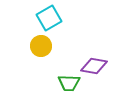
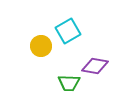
cyan square: moved 19 px right, 13 px down
purple diamond: moved 1 px right
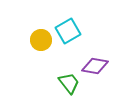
yellow circle: moved 6 px up
green trapezoid: rotated 130 degrees counterclockwise
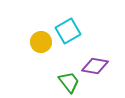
yellow circle: moved 2 px down
green trapezoid: moved 1 px up
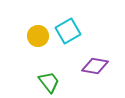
yellow circle: moved 3 px left, 6 px up
green trapezoid: moved 20 px left
